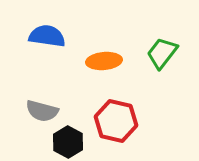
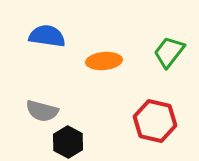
green trapezoid: moved 7 px right, 1 px up
red hexagon: moved 39 px right
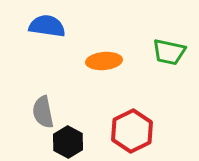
blue semicircle: moved 10 px up
green trapezoid: rotated 116 degrees counterclockwise
gray semicircle: moved 1 px right, 1 px down; rotated 64 degrees clockwise
red hexagon: moved 23 px left, 10 px down; rotated 21 degrees clockwise
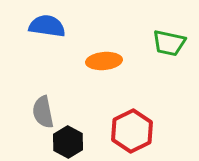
green trapezoid: moved 9 px up
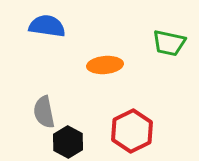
orange ellipse: moved 1 px right, 4 px down
gray semicircle: moved 1 px right
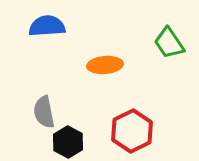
blue semicircle: rotated 12 degrees counterclockwise
green trapezoid: rotated 44 degrees clockwise
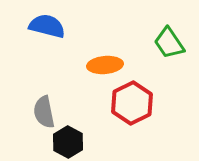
blue semicircle: rotated 18 degrees clockwise
red hexagon: moved 28 px up
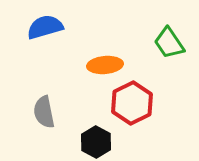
blue semicircle: moved 2 px left, 1 px down; rotated 30 degrees counterclockwise
black hexagon: moved 28 px right
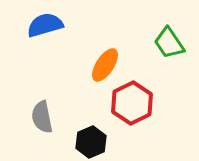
blue semicircle: moved 2 px up
orange ellipse: rotated 52 degrees counterclockwise
gray semicircle: moved 2 px left, 5 px down
black hexagon: moved 5 px left; rotated 8 degrees clockwise
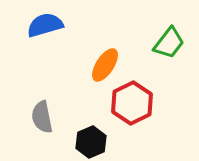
green trapezoid: rotated 108 degrees counterclockwise
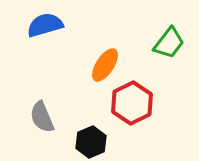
gray semicircle: rotated 12 degrees counterclockwise
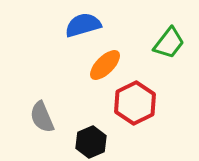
blue semicircle: moved 38 px right
orange ellipse: rotated 12 degrees clockwise
red hexagon: moved 3 px right
